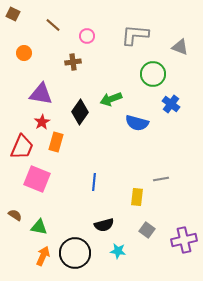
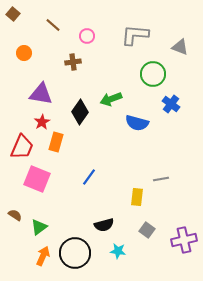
brown square: rotated 16 degrees clockwise
blue line: moved 5 px left, 5 px up; rotated 30 degrees clockwise
green triangle: rotated 48 degrees counterclockwise
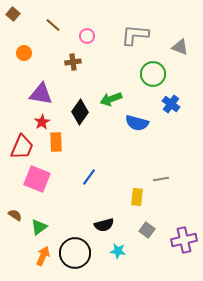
orange rectangle: rotated 18 degrees counterclockwise
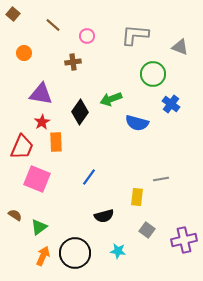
black semicircle: moved 9 px up
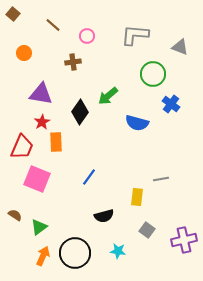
green arrow: moved 3 px left, 3 px up; rotated 20 degrees counterclockwise
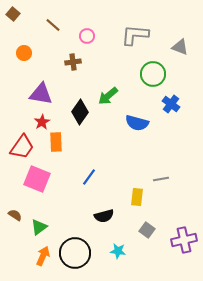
red trapezoid: rotated 12 degrees clockwise
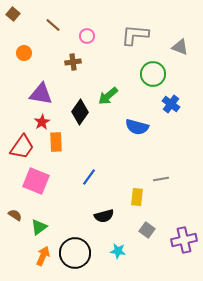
blue semicircle: moved 4 px down
pink square: moved 1 px left, 2 px down
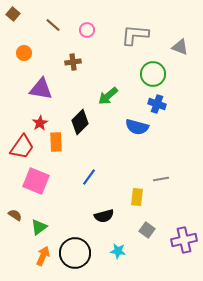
pink circle: moved 6 px up
purple triangle: moved 5 px up
blue cross: moved 14 px left; rotated 18 degrees counterclockwise
black diamond: moved 10 px down; rotated 10 degrees clockwise
red star: moved 2 px left, 1 px down
